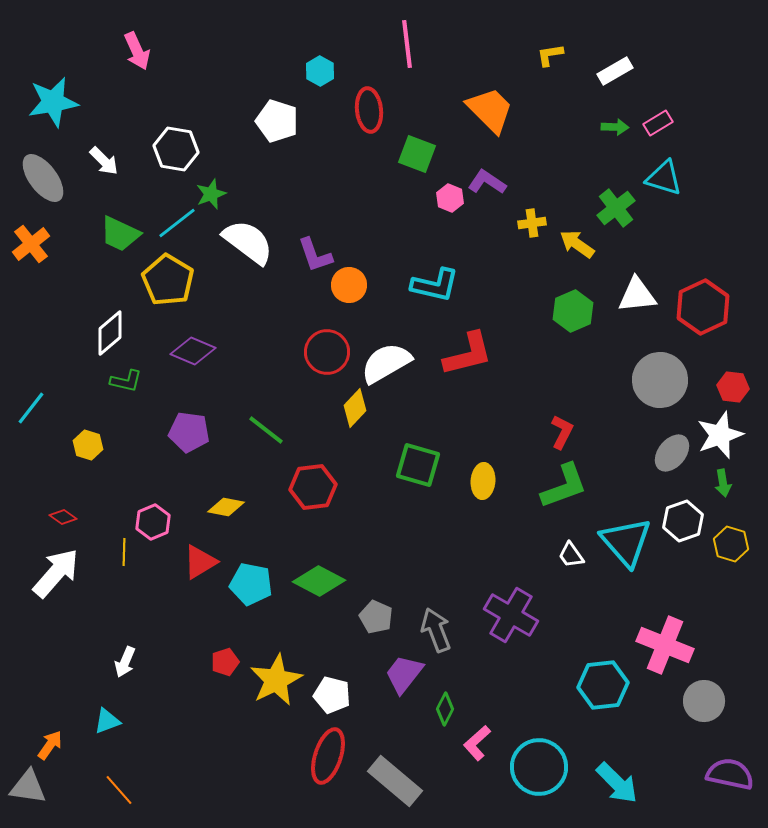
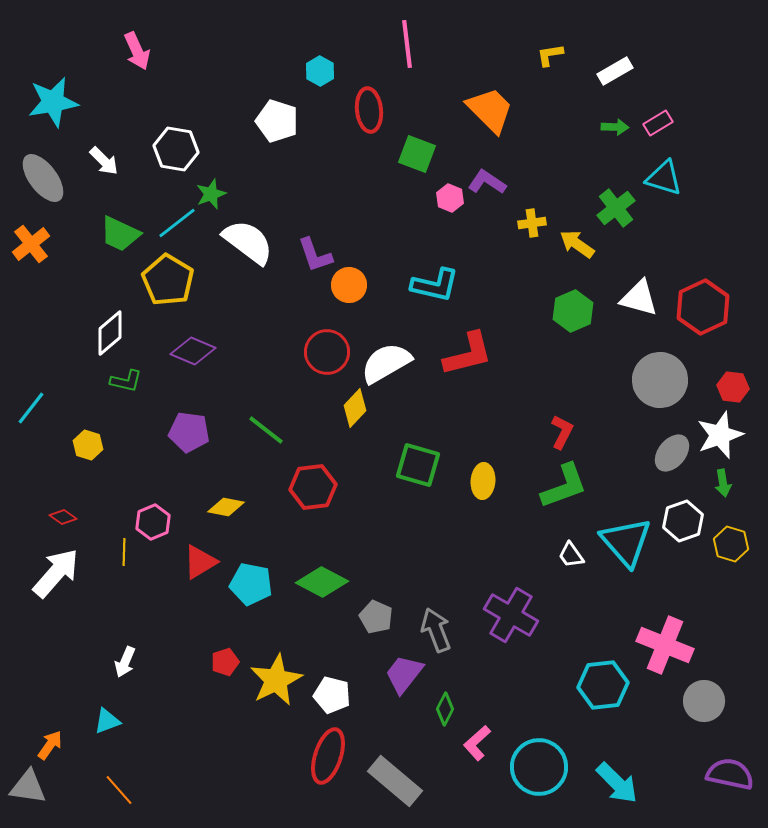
white triangle at (637, 295): moved 2 px right, 3 px down; rotated 21 degrees clockwise
green diamond at (319, 581): moved 3 px right, 1 px down
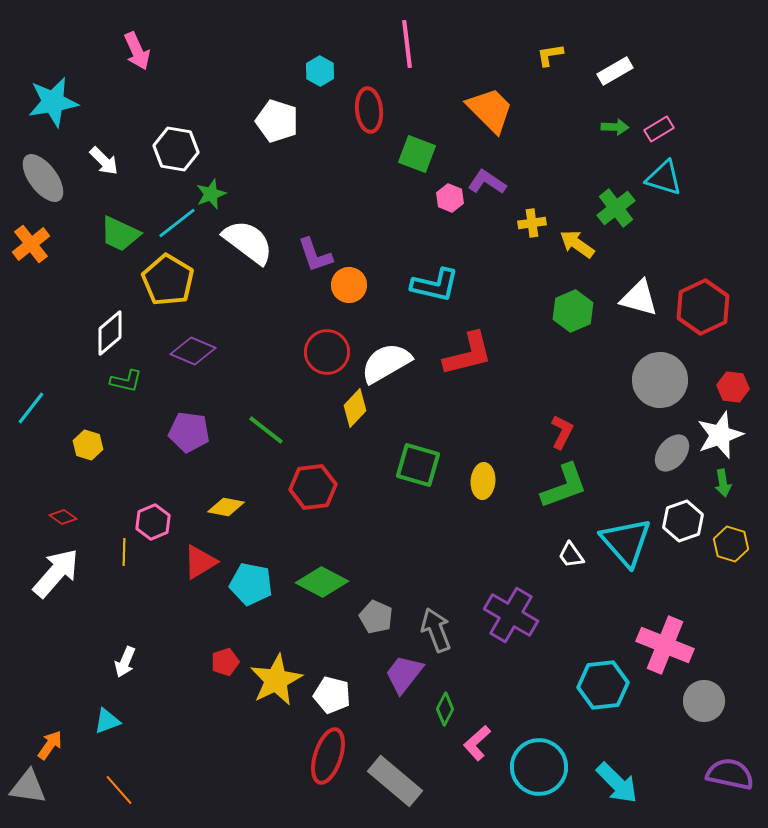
pink rectangle at (658, 123): moved 1 px right, 6 px down
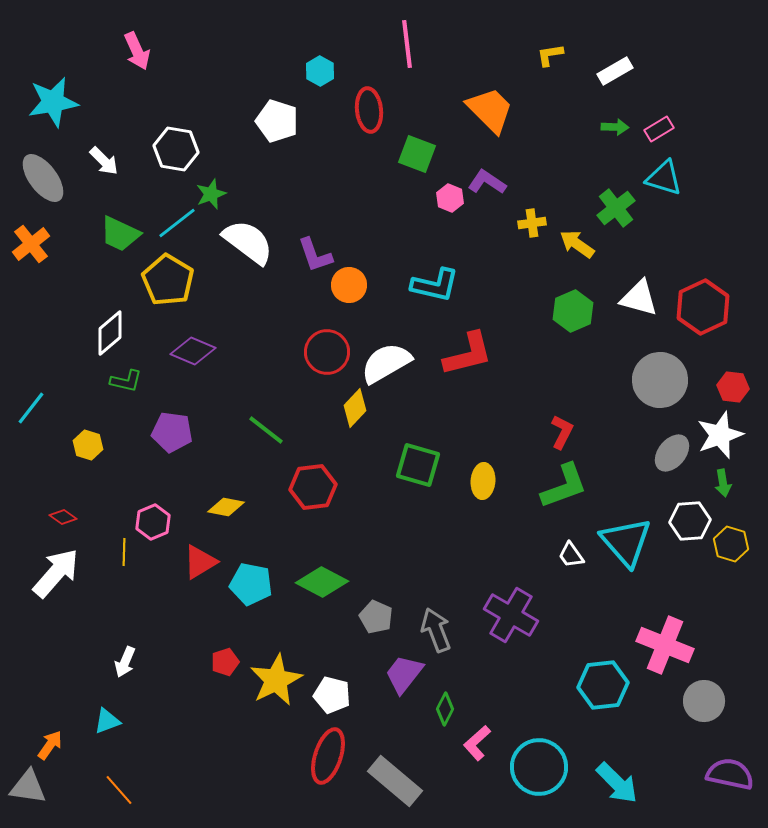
purple pentagon at (189, 432): moved 17 px left
white hexagon at (683, 521): moved 7 px right; rotated 15 degrees clockwise
